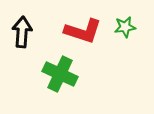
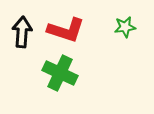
red L-shape: moved 17 px left, 1 px up
green cross: moved 1 px up
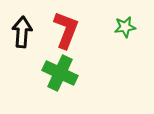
red L-shape: rotated 87 degrees counterclockwise
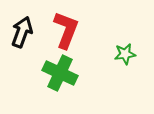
green star: moved 27 px down
black arrow: rotated 16 degrees clockwise
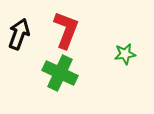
black arrow: moved 3 px left, 2 px down
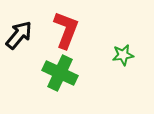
black arrow: moved 1 px down; rotated 20 degrees clockwise
green star: moved 2 px left, 1 px down
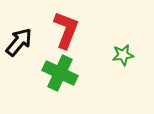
black arrow: moved 7 px down
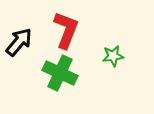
green star: moved 10 px left, 1 px down
